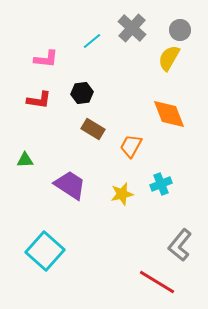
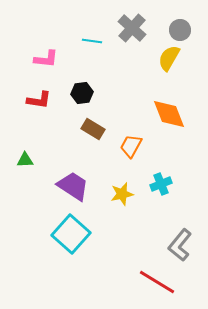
cyan line: rotated 48 degrees clockwise
purple trapezoid: moved 3 px right, 1 px down
cyan square: moved 26 px right, 17 px up
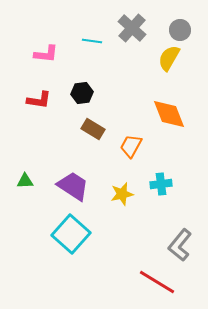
pink L-shape: moved 5 px up
green triangle: moved 21 px down
cyan cross: rotated 15 degrees clockwise
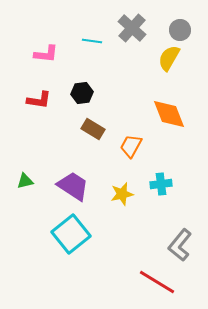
green triangle: rotated 12 degrees counterclockwise
cyan square: rotated 9 degrees clockwise
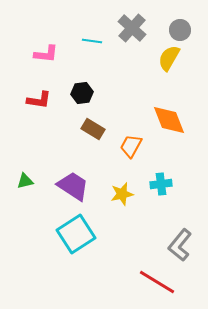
orange diamond: moved 6 px down
cyan square: moved 5 px right; rotated 6 degrees clockwise
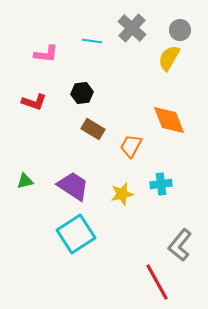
red L-shape: moved 5 px left, 2 px down; rotated 10 degrees clockwise
red line: rotated 30 degrees clockwise
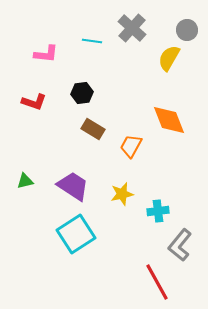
gray circle: moved 7 px right
cyan cross: moved 3 px left, 27 px down
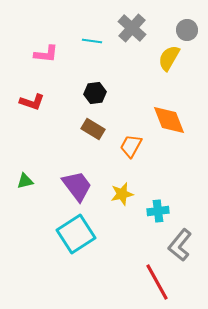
black hexagon: moved 13 px right
red L-shape: moved 2 px left
purple trapezoid: moved 4 px right; rotated 20 degrees clockwise
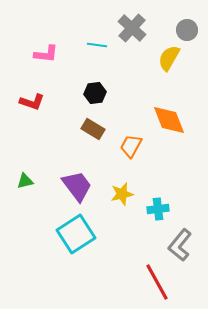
cyan line: moved 5 px right, 4 px down
cyan cross: moved 2 px up
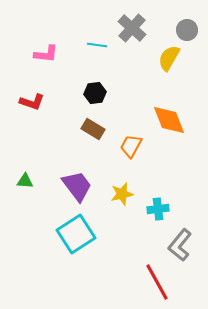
green triangle: rotated 18 degrees clockwise
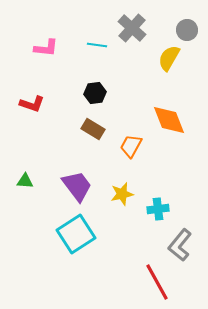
pink L-shape: moved 6 px up
red L-shape: moved 2 px down
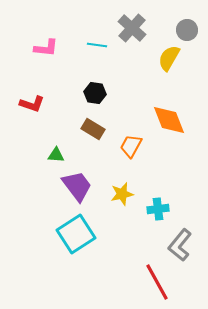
black hexagon: rotated 15 degrees clockwise
green triangle: moved 31 px right, 26 px up
